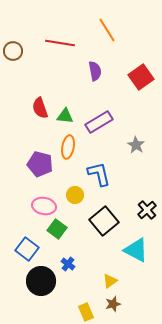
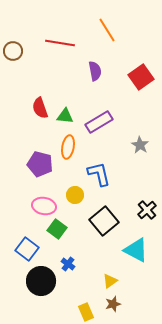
gray star: moved 4 px right
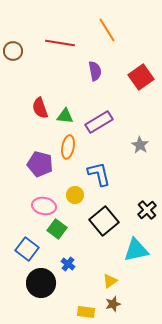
cyan triangle: rotated 40 degrees counterclockwise
black circle: moved 2 px down
yellow rectangle: rotated 60 degrees counterclockwise
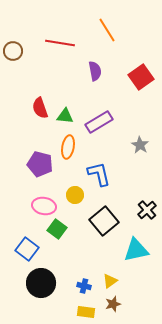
blue cross: moved 16 px right, 22 px down; rotated 24 degrees counterclockwise
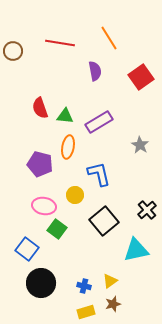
orange line: moved 2 px right, 8 px down
yellow rectangle: rotated 24 degrees counterclockwise
